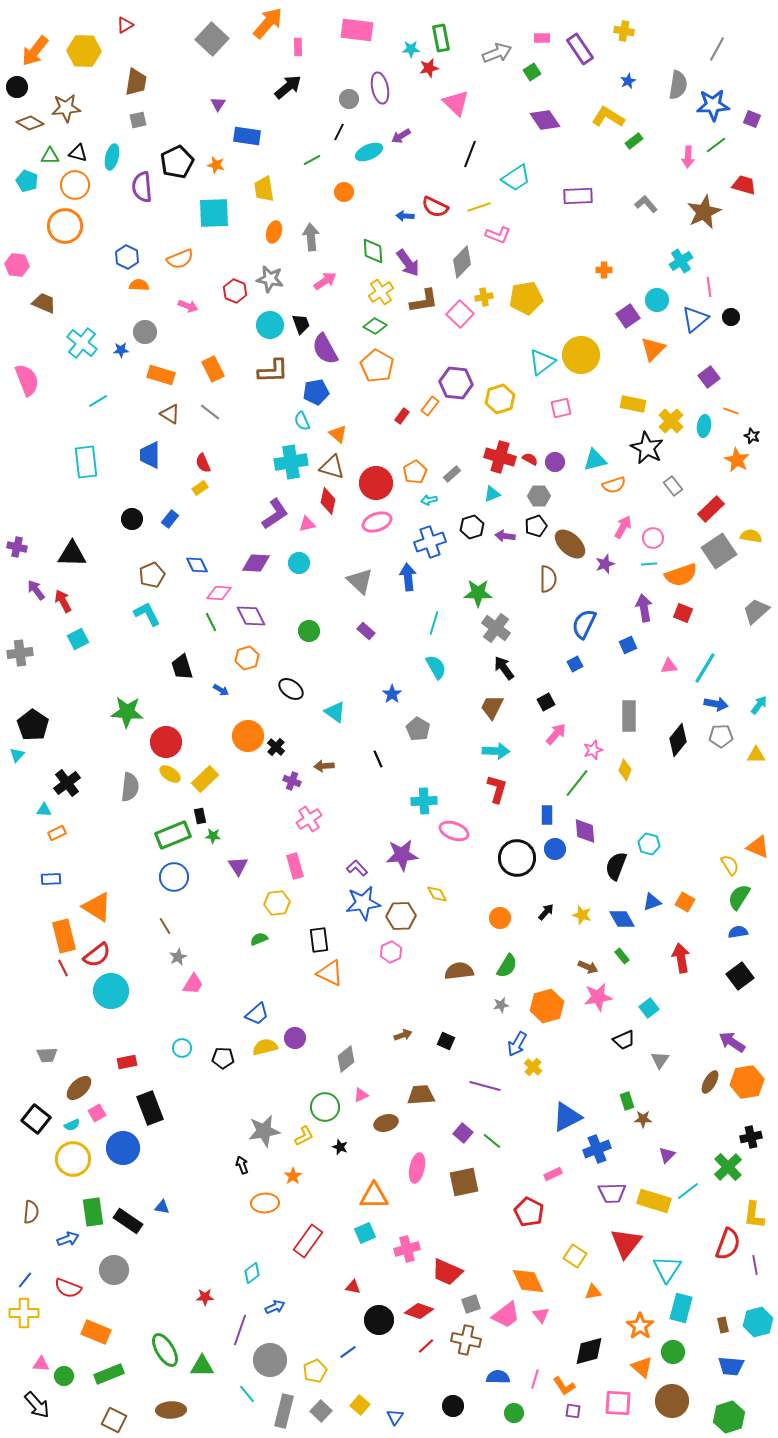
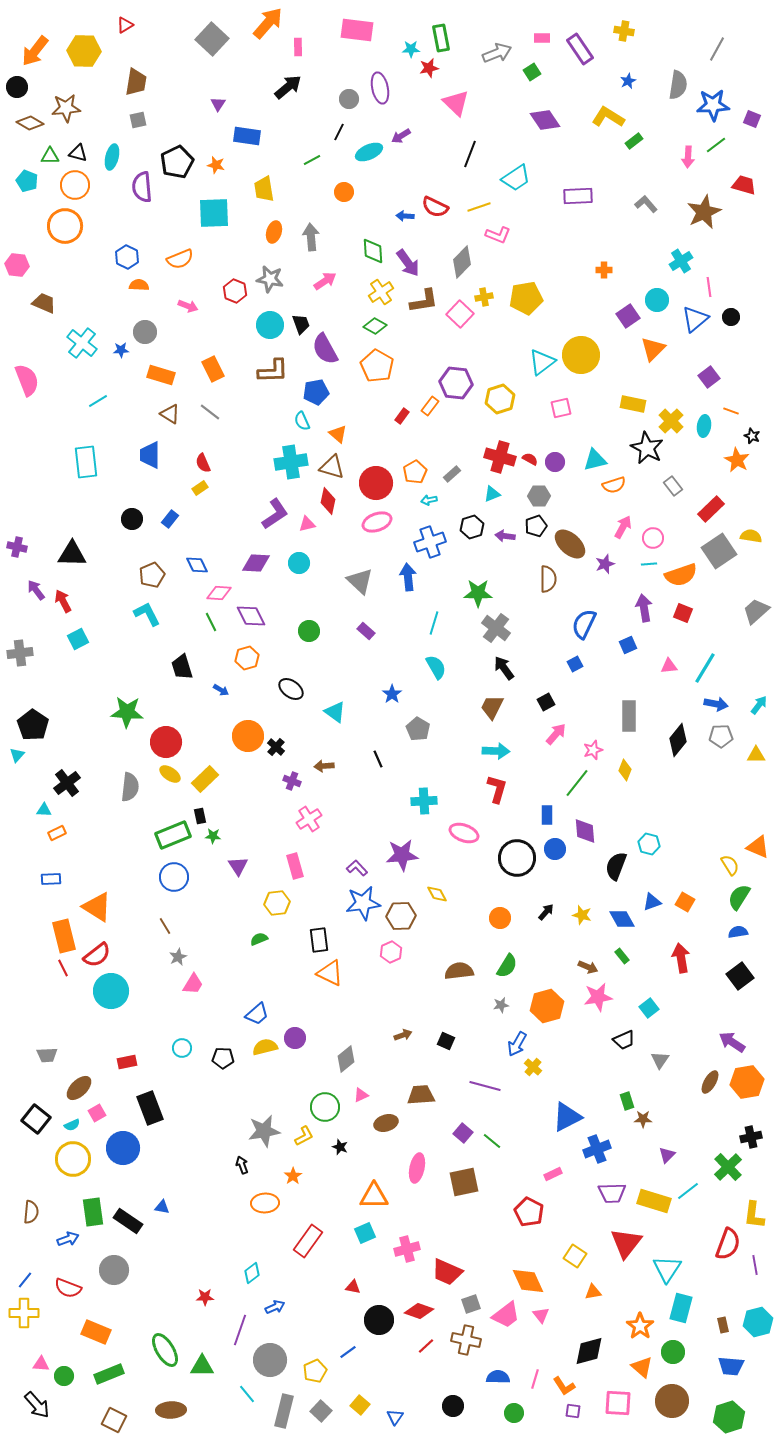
pink ellipse at (454, 831): moved 10 px right, 2 px down
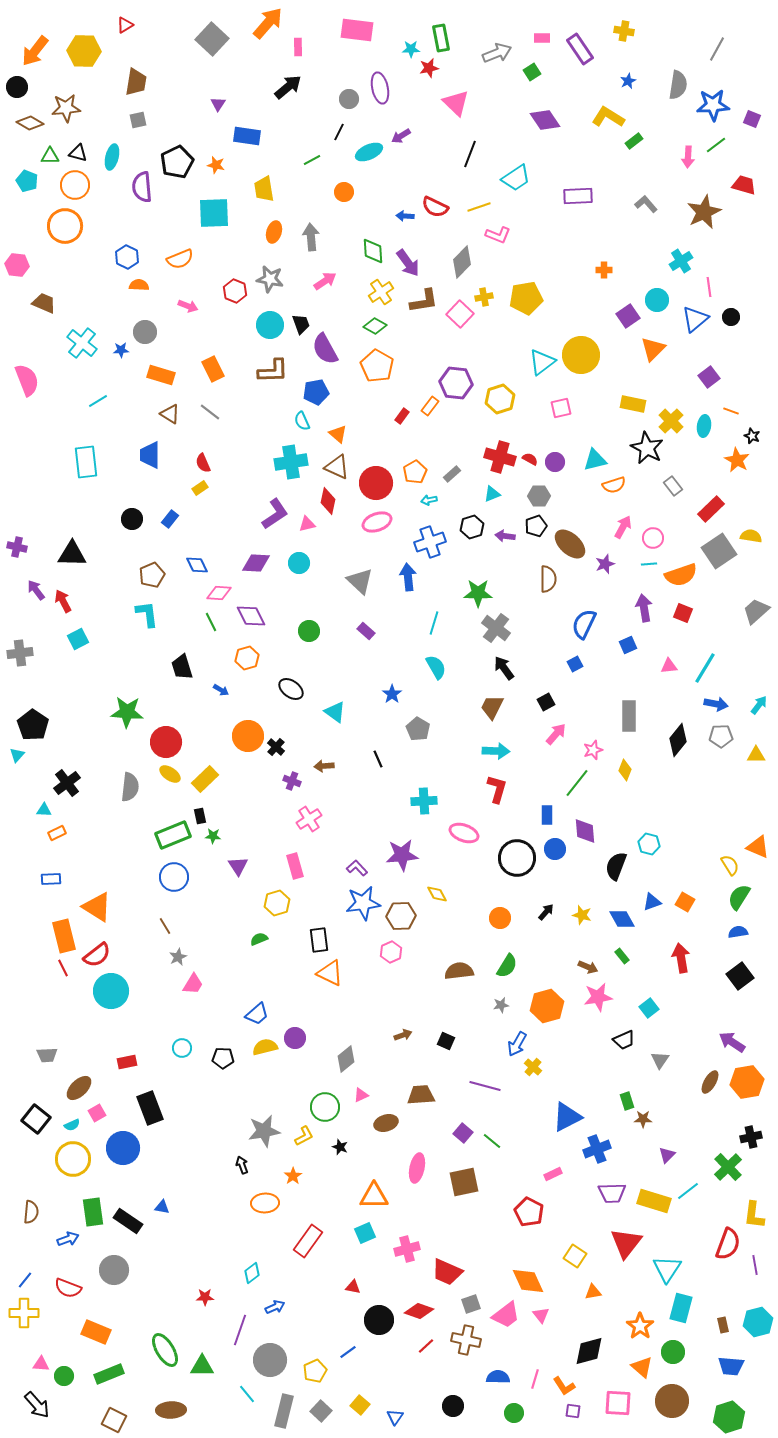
brown triangle at (332, 467): moved 5 px right; rotated 8 degrees clockwise
cyan L-shape at (147, 614): rotated 20 degrees clockwise
yellow hexagon at (277, 903): rotated 10 degrees counterclockwise
